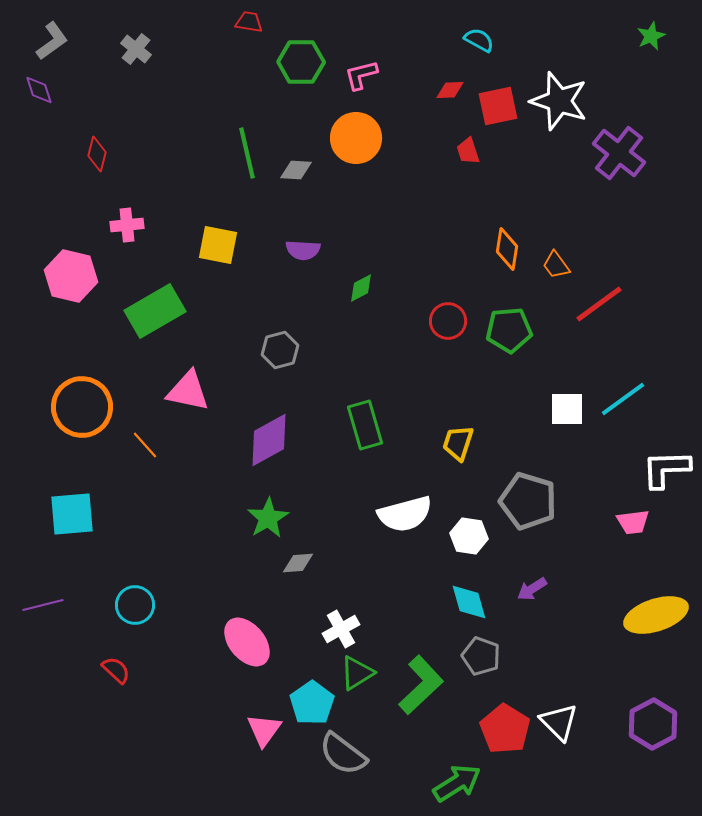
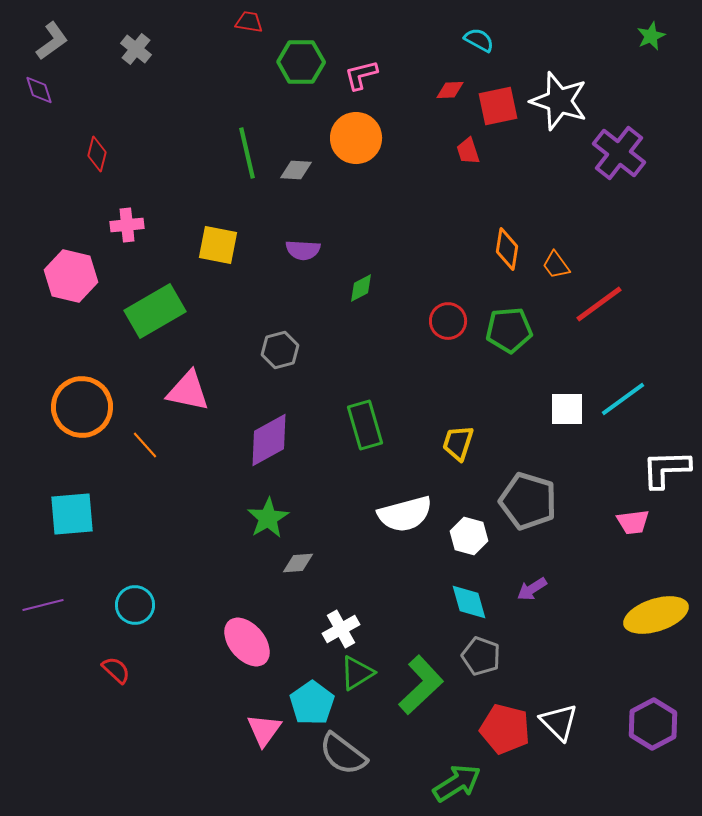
white hexagon at (469, 536): rotated 6 degrees clockwise
red pentagon at (505, 729): rotated 18 degrees counterclockwise
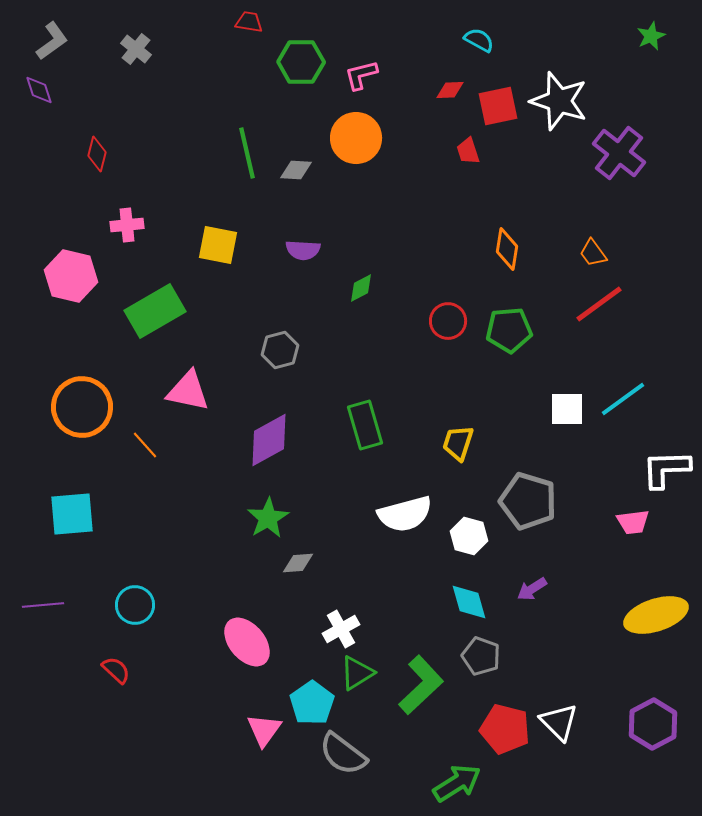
orange trapezoid at (556, 265): moved 37 px right, 12 px up
purple line at (43, 605): rotated 9 degrees clockwise
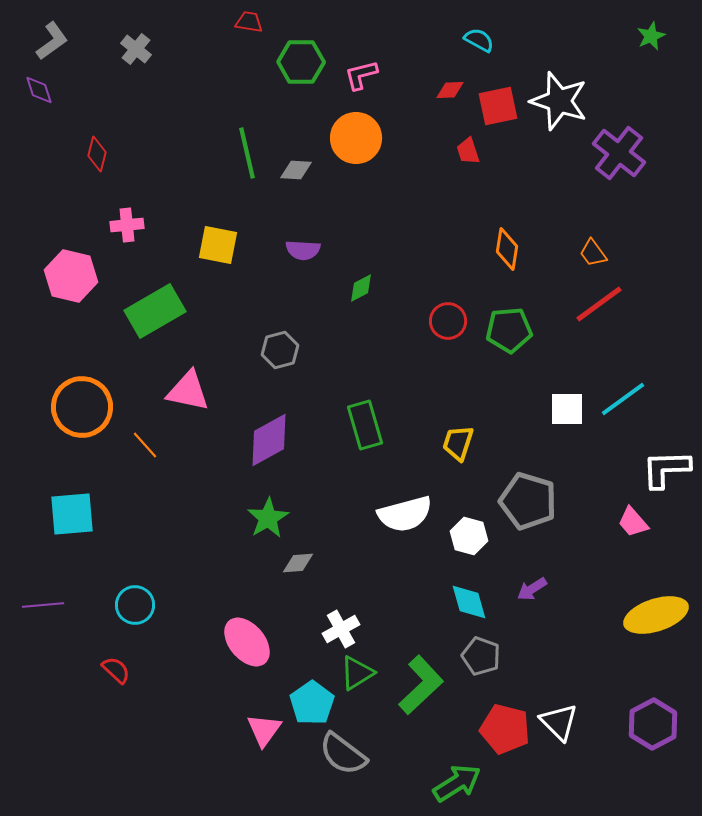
pink trapezoid at (633, 522): rotated 56 degrees clockwise
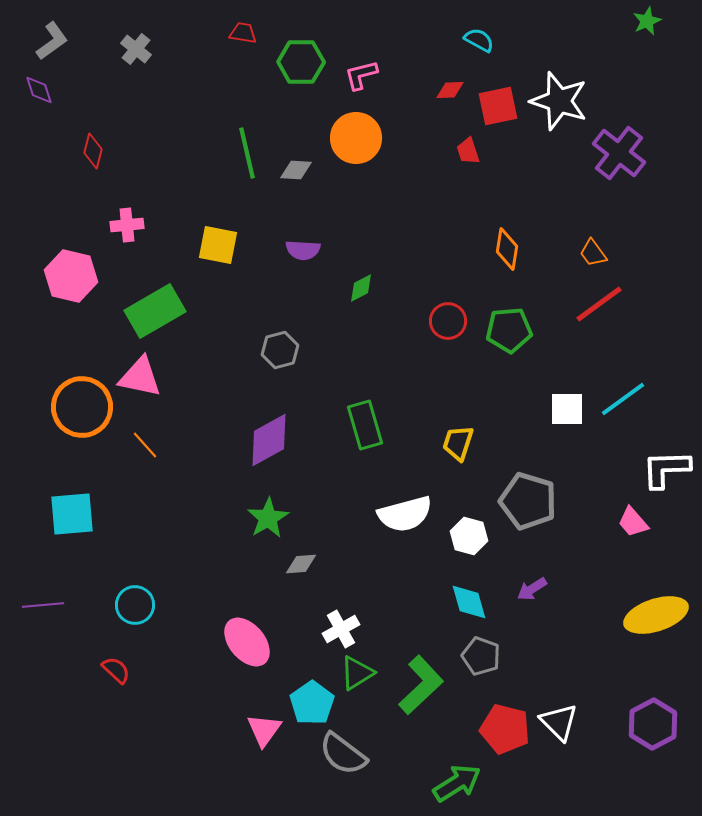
red trapezoid at (249, 22): moved 6 px left, 11 px down
green star at (651, 36): moved 4 px left, 15 px up
red diamond at (97, 154): moved 4 px left, 3 px up
pink triangle at (188, 391): moved 48 px left, 14 px up
gray diamond at (298, 563): moved 3 px right, 1 px down
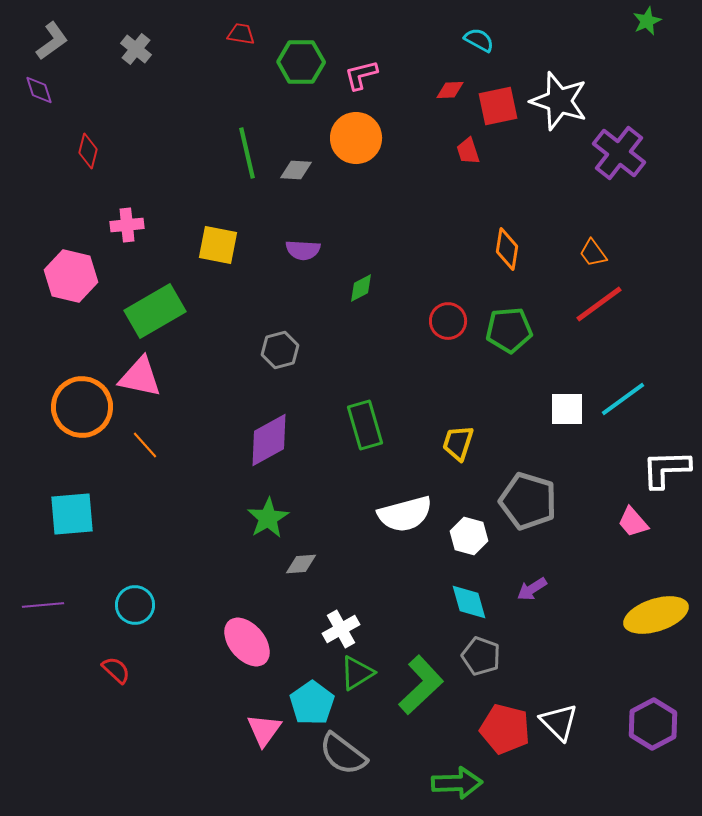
red trapezoid at (243, 33): moved 2 px left, 1 px down
red diamond at (93, 151): moved 5 px left
green arrow at (457, 783): rotated 30 degrees clockwise
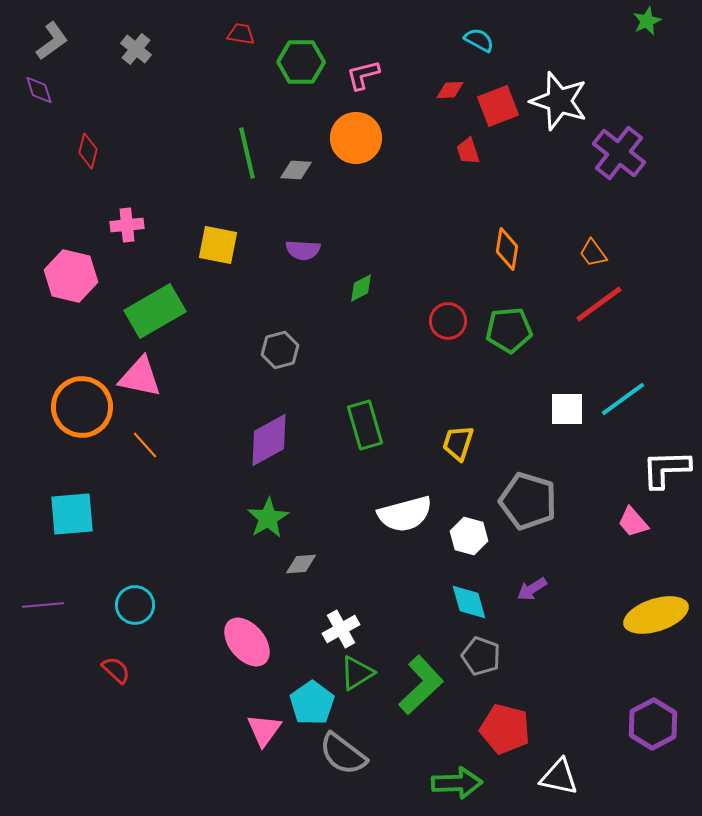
pink L-shape at (361, 75): moved 2 px right
red square at (498, 106): rotated 9 degrees counterclockwise
white triangle at (559, 722): moved 55 px down; rotated 33 degrees counterclockwise
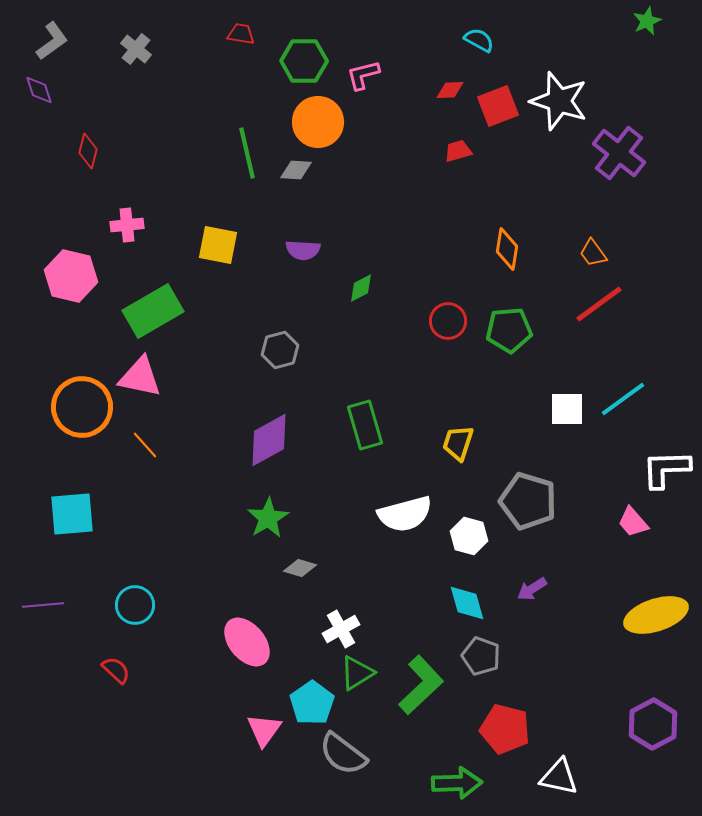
green hexagon at (301, 62): moved 3 px right, 1 px up
orange circle at (356, 138): moved 38 px left, 16 px up
red trapezoid at (468, 151): moved 10 px left; rotated 92 degrees clockwise
green rectangle at (155, 311): moved 2 px left
gray diamond at (301, 564): moved 1 px left, 4 px down; rotated 20 degrees clockwise
cyan diamond at (469, 602): moved 2 px left, 1 px down
